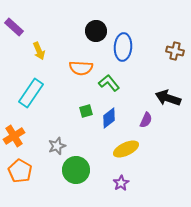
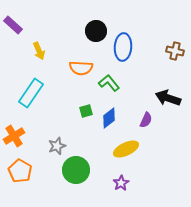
purple rectangle: moved 1 px left, 2 px up
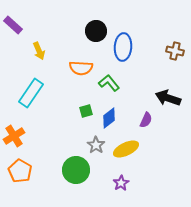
gray star: moved 39 px right, 1 px up; rotated 18 degrees counterclockwise
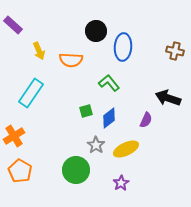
orange semicircle: moved 10 px left, 8 px up
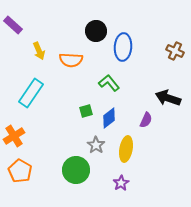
brown cross: rotated 12 degrees clockwise
yellow ellipse: rotated 55 degrees counterclockwise
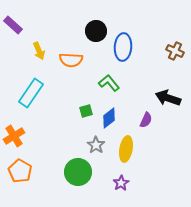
green circle: moved 2 px right, 2 px down
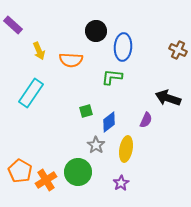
brown cross: moved 3 px right, 1 px up
green L-shape: moved 3 px right, 6 px up; rotated 45 degrees counterclockwise
blue diamond: moved 4 px down
orange cross: moved 32 px right, 44 px down
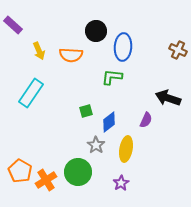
orange semicircle: moved 5 px up
